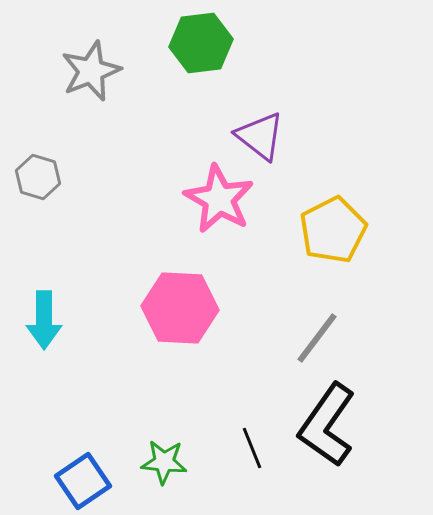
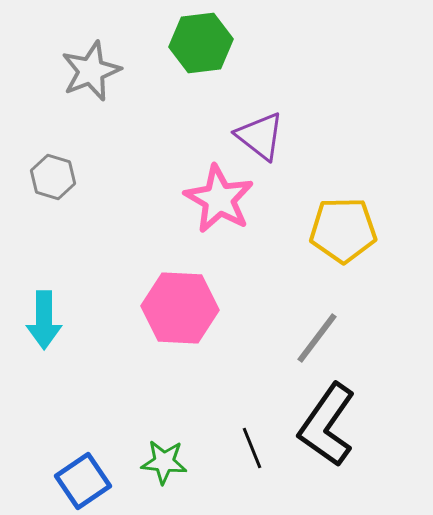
gray hexagon: moved 15 px right
yellow pentagon: moved 10 px right; rotated 26 degrees clockwise
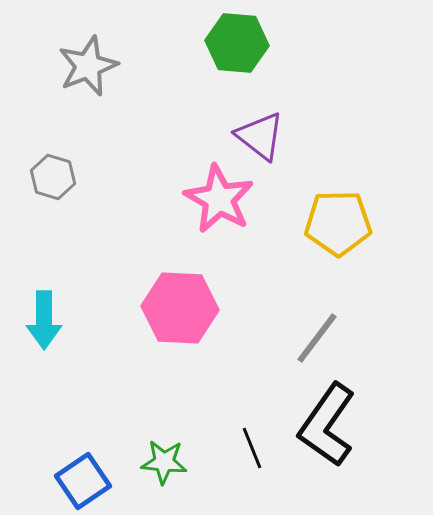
green hexagon: moved 36 px right; rotated 12 degrees clockwise
gray star: moved 3 px left, 5 px up
yellow pentagon: moved 5 px left, 7 px up
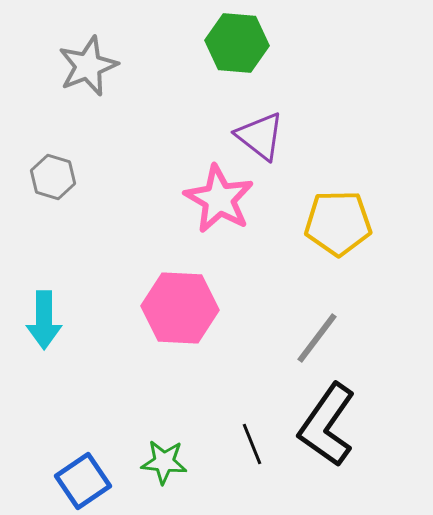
black line: moved 4 px up
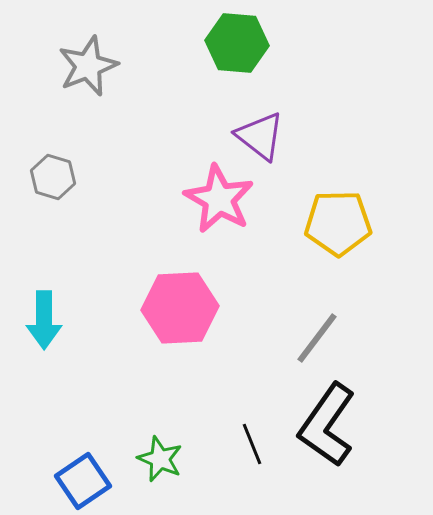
pink hexagon: rotated 6 degrees counterclockwise
green star: moved 4 px left, 3 px up; rotated 18 degrees clockwise
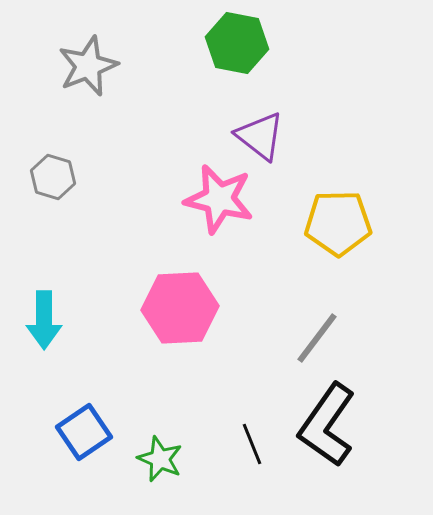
green hexagon: rotated 6 degrees clockwise
pink star: rotated 16 degrees counterclockwise
blue square: moved 1 px right, 49 px up
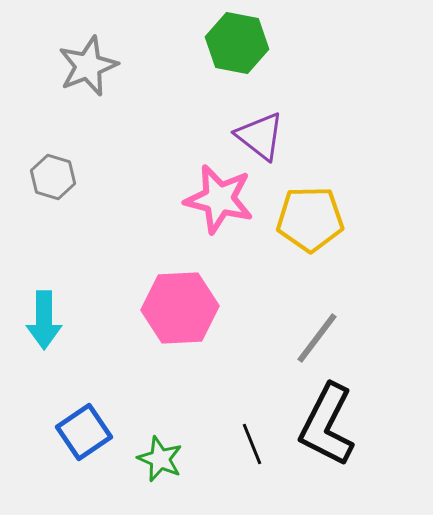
yellow pentagon: moved 28 px left, 4 px up
black L-shape: rotated 8 degrees counterclockwise
